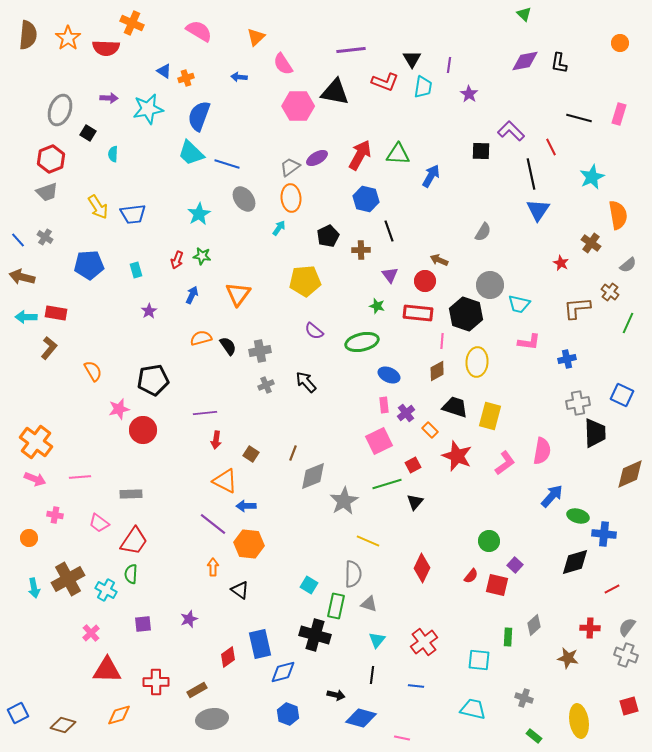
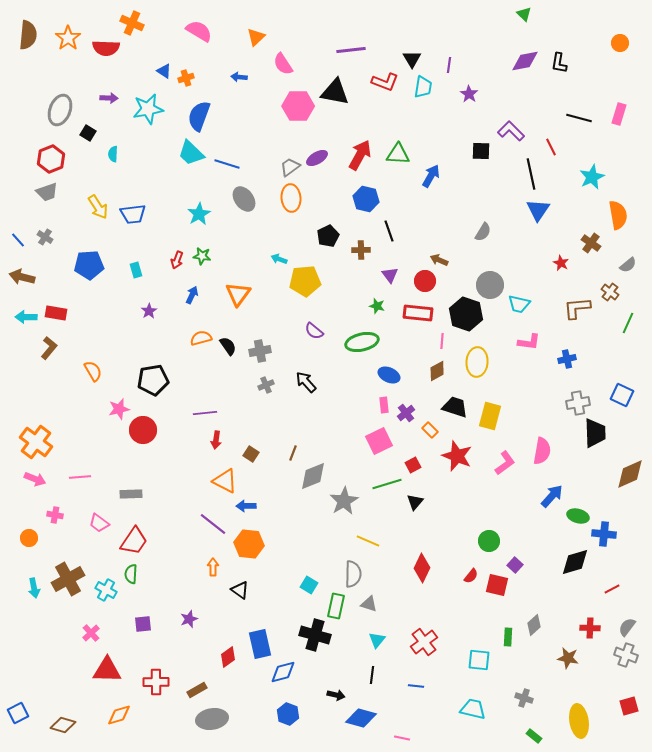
cyan arrow at (279, 228): moved 31 px down; rotated 105 degrees counterclockwise
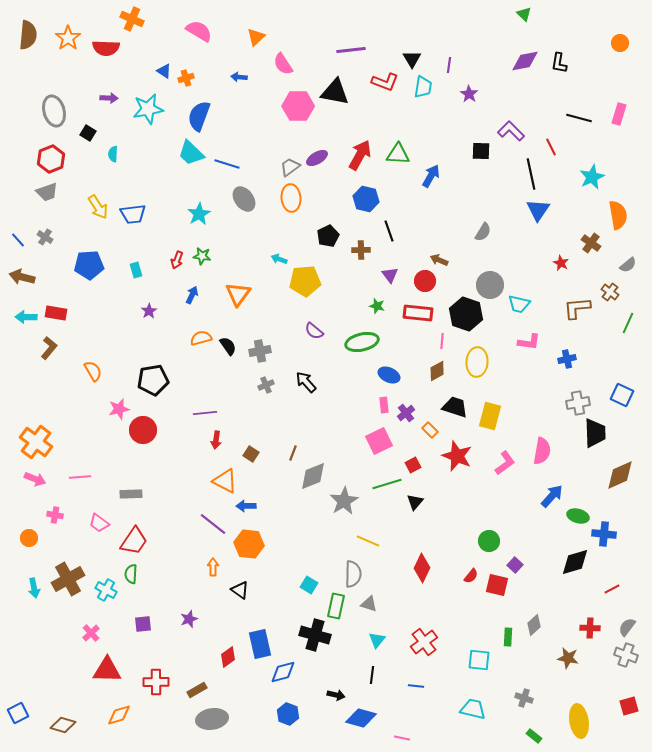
orange cross at (132, 23): moved 4 px up
gray ellipse at (60, 110): moved 6 px left, 1 px down; rotated 36 degrees counterclockwise
brown diamond at (630, 474): moved 10 px left, 1 px down
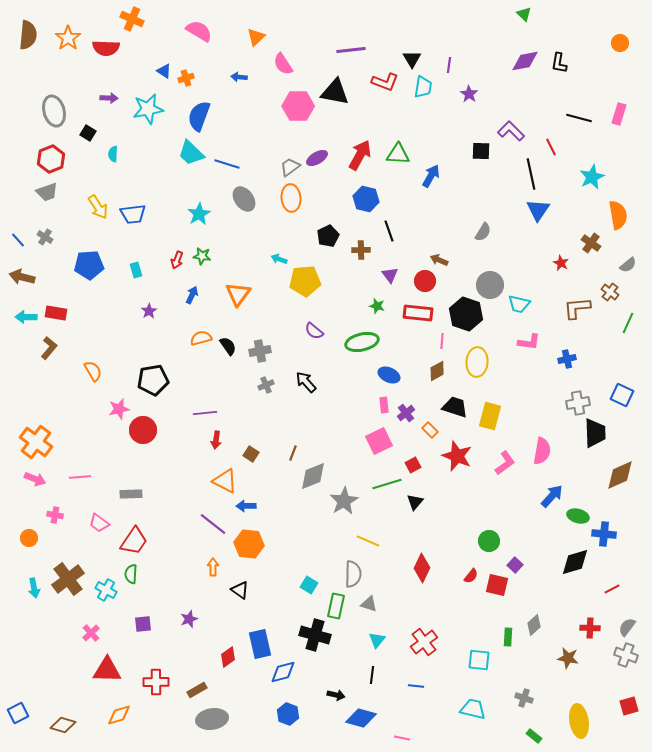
brown cross at (68, 579): rotated 8 degrees counterclockwise
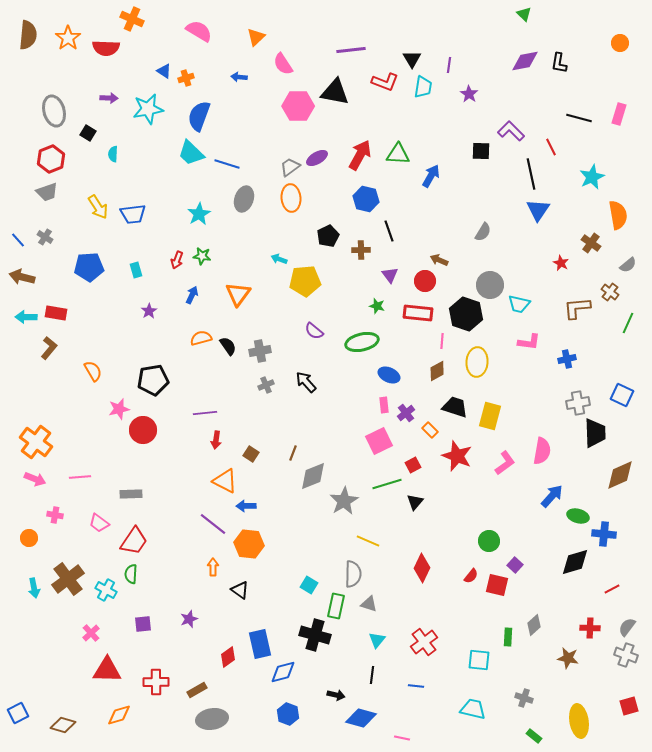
gray ellipse at (244, 199): rotated 55 degrees clockwise
blue pentagon at (89, 265): moved 2 px down
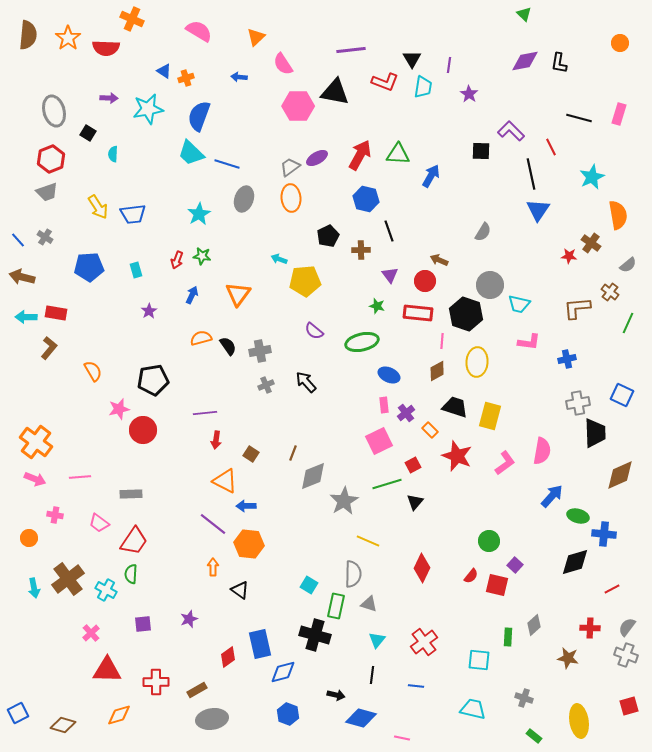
red star at (561, 263): moved 8 px right, 7 px up; rotated 21 degrees counterclockwise
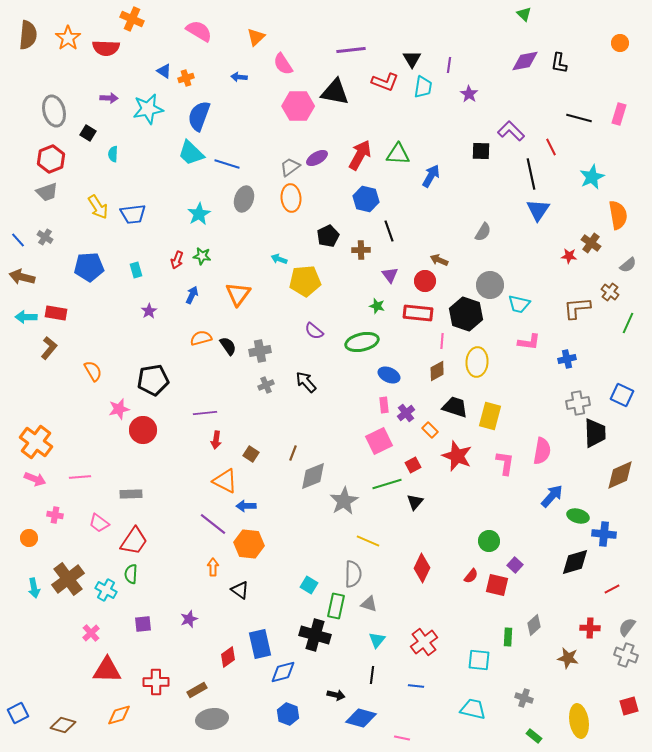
pink L-shape at (505, 463): rotated 45 degrees counterclockwise
